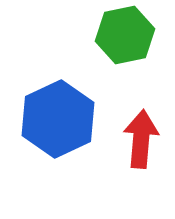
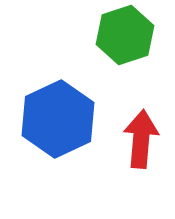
green hexagon: rotated 6 degrees counterclockwise
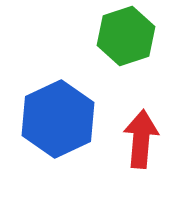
green hexagon: moved 1 px right, 1 px down
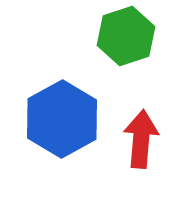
blue hexagon: moved 4 px right; rotated 4 degrees counterclockwise
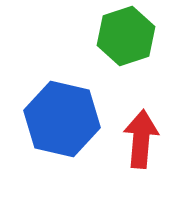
blue hexagon: rotated 18 degrees counterclockwise
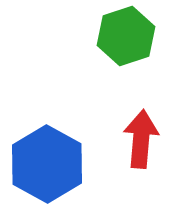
blue hexagon: moved 15 px left, 45 px down; rotated 16 degrees clockwise
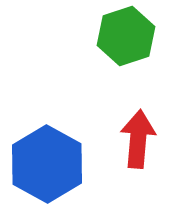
red arrow: moved 3 px left
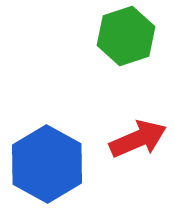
red arrow: rotated 62 degrees clockwise
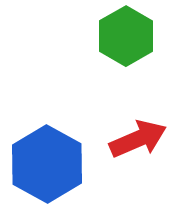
green hexagon: rotated 12 degrees counterclockwise
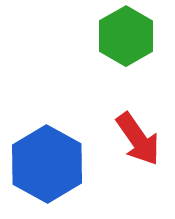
red arrow: rotated 78 degrees clockwise
